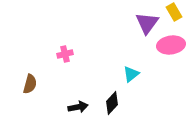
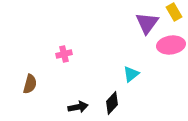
pink cross: moved 1 px left
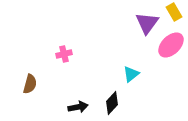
pink ellipse: rotated 36 degrees counterclockwise
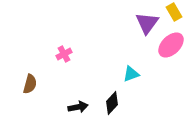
pink cross: rotated 14 degrees counterclockwise
cyan triangle: rotated 18 degrees clockwise
